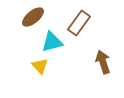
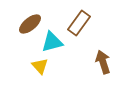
brown ellipse: moved 3 px left, 7 px down
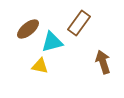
brown ellipse: moved 2 px left, 5 px down
yellow triangle: rotated 36 degrees counterclockwise
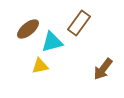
brown arrow: moved 7 px down; rotated 125 degrees counterclockwise
yellow triangle: rotated 24 degrees counterclockwise
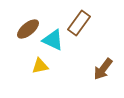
cyan triangle: moved 1 px right, 2 px up; rotated 40 degrees clockwise
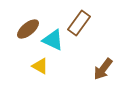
yellow triangle: rotated 42 degrees clockwise
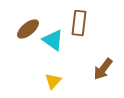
brown rectangle: rotated 30 degrees counterclockwise
cyan triangle: rotated 10 degrees clockwise
yellow triangle: moved 13 px right, 15 px down; rotated 42 degrees clockwise
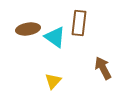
brown ellipse: rotated 30 degrees clockwise
cyan triangle: moved 2 px right, 3 px up
brown arrow: moved 1 px up; rotated 115 degrees clockwise
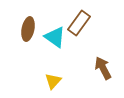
brown rectangle: rotated 30 degrees clockwise
brown ellipse: rotated 70 degrees counterclockwise
